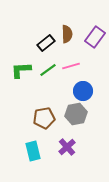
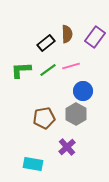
gray hexagon: rotated 20 degrees counterclockwise
cyan rectangle: moved 13 px down; rotated 66 degrees counterclockwise
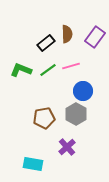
green L-shape: rotated 25 degrees clockwise
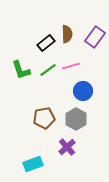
green L-shape: rotated 130 degrees counterclockwise
gray hexagon: moved 5 px down
cyan rectangle: rotated 30 degrees counterclockwise
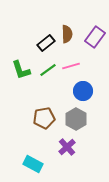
cyan rectangle: rotated 48 degrees clockwise
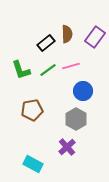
brown pentagon: moved 12 px left, 8 px up
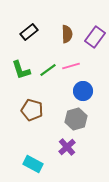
black rectangle: moved 17 px left, 11 px up
brown pentagon: rotated 25 degrees clockwise
gray hexagon: rotated 15 degrees clockwise
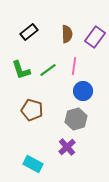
pink line: moved 3 px right; rotated 66 degrees counterclockwise
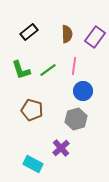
purple cross: moved 6 px left, 1 px down
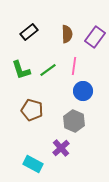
gray hexagon: moved 2 px left, 2 px down; rotated 20 degrees counterclockwise
